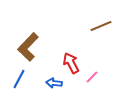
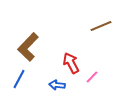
blue arrow: moved 3 px right, 2 px down
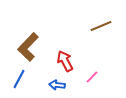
red arrow: moved 6 px left, 2 px up
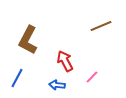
brown L-shape: moved 7 px up; rotated 16 degrees counterclockwise
blue line: moved 2 px left, 1 px up
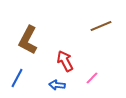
pink line: moved 1 px down
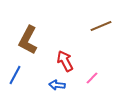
blue line: moved 2 px left, 3 px up
